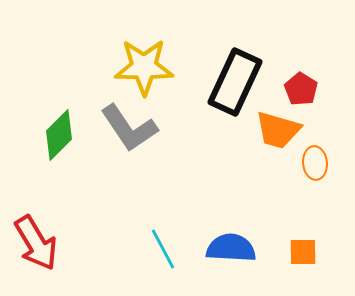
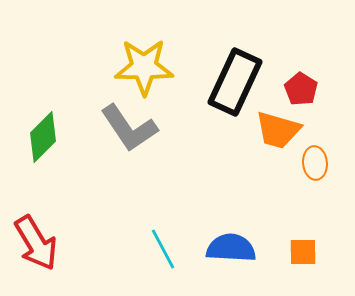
green diamond: moved 16 px left, 2 px down
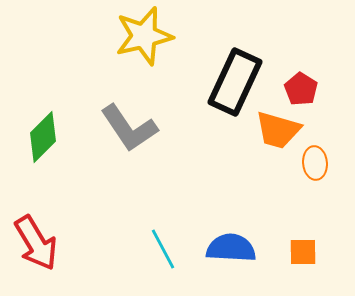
yellow star: moved 31 px up; rotated 14 degrees counterclockwise
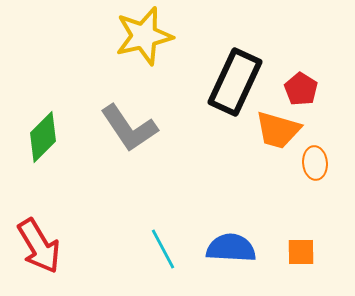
red arrow: moved 3 px right, 3 px down
orange square: moved 2 px left
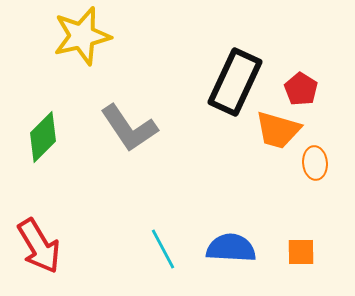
yellow star: moved 62 px left
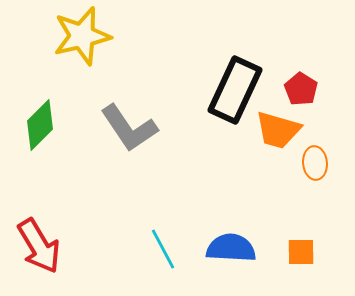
black rectangle: moved 8 px down
green diamond: moved 3 px left, 12 px up
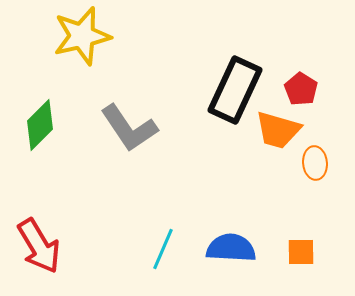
cyan line: rotated 51 degrees clockwise
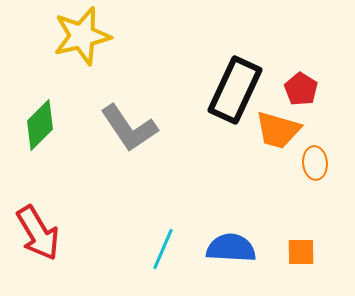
red arrow: moved 1 px left, 13 px up
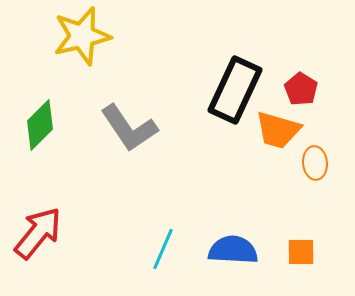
red arrow: rotated 110 degrees counterclockwise
blue semicircle: moved 2 px right, 2 px down
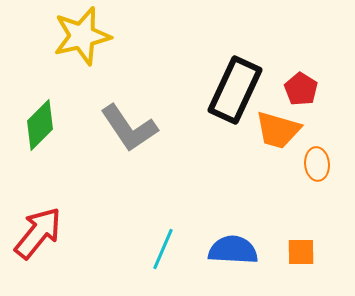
orange ellipse: moved 2 px right, 1 px down
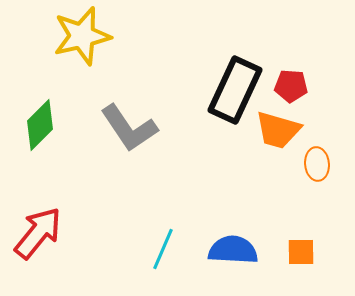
red pentagon: moved 10 px left, 3 px up; rotated 28 degrees counterclockwise
